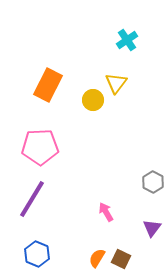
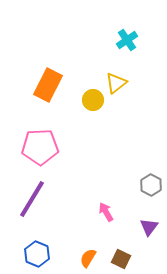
yellow triangle: rotated 15 degrees clockwise
gray hexagon: moved 2 px left, 3 px down
purple triangle: moved 3 px left, 1 px up
orange semicircle: moved 9 px left
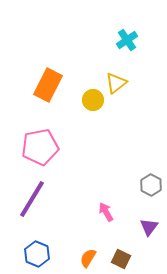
pink pentagon: rotated 9 degrees counterclockwise
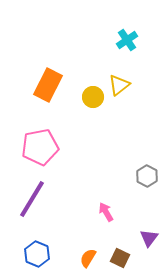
yellow triangle: moved 3 px right, 2 px down
yellow circle: moved 3 px up
gray hexagon: moved 4 px left, 9 px up
purple triangle: moved 11 px down
brown square: moved 1 px left, 1 px up
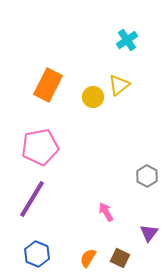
purple triangle: moved 5 px up
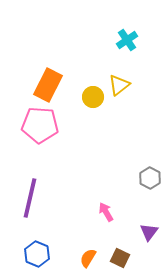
pink pentagon: moved 22 px up; rotated 15 degrees clockwise
gray hexagon: moved 3 px right, 2 px down
purple line: moved 2 px left, 1 px up; rotated 18 degrees counterclockwise
purple triangle: moved 1 px up
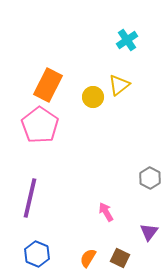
pink pentagon: rotated 30 degrees clockwise
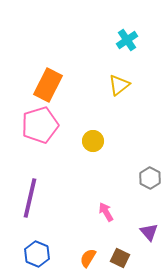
yellow circle: moved 44 px down
pink pentagon: rotated 21 degrees clockwise
purple triangle: rotated 18 degrees counterclockwise
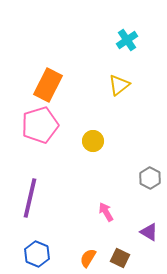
purple triangle: rotated 18 degrees counterclockwise
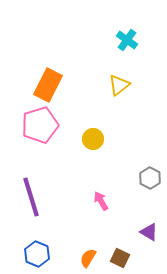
cyan cross: rotated 20 degrees counterclockwise
yellow circle: moved 2 px up
purple line: moved 1 px right, 1 px up; rotated 30 degrees counterclockwise
pink arrow: moved 5 px left, 11 px up
